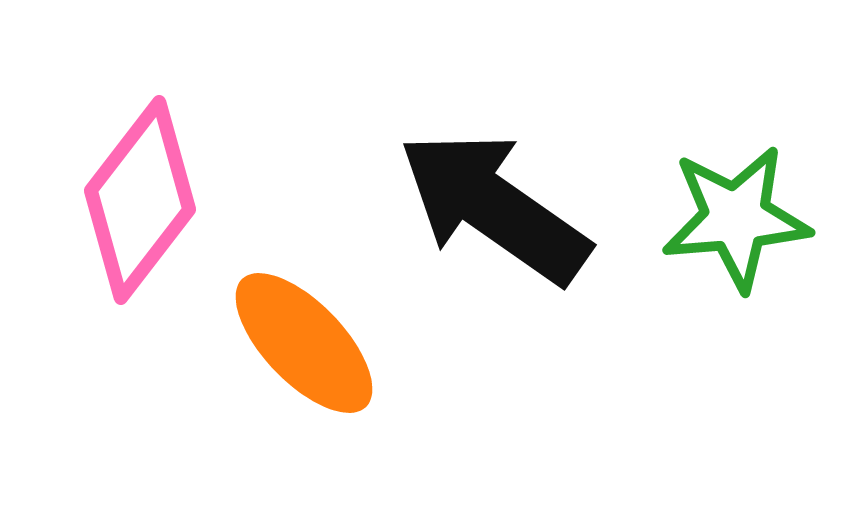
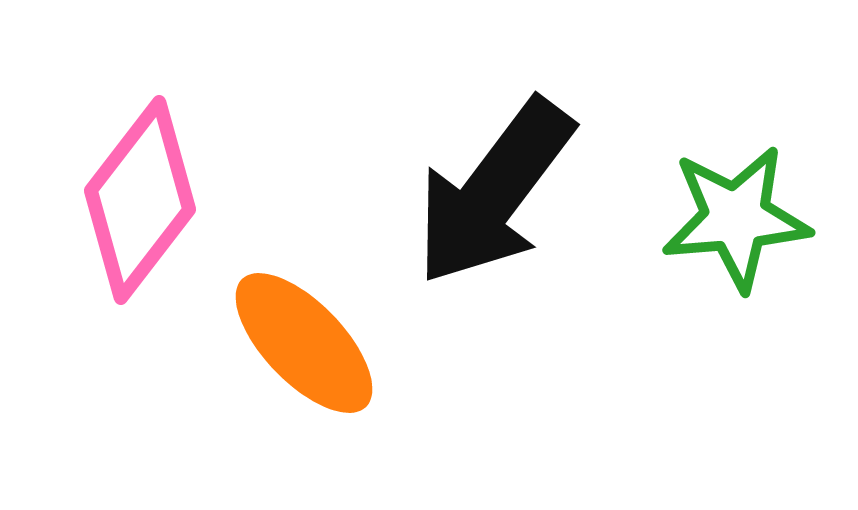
black arrow: moved 15 px up; rotated 88 degrees counterclockwise
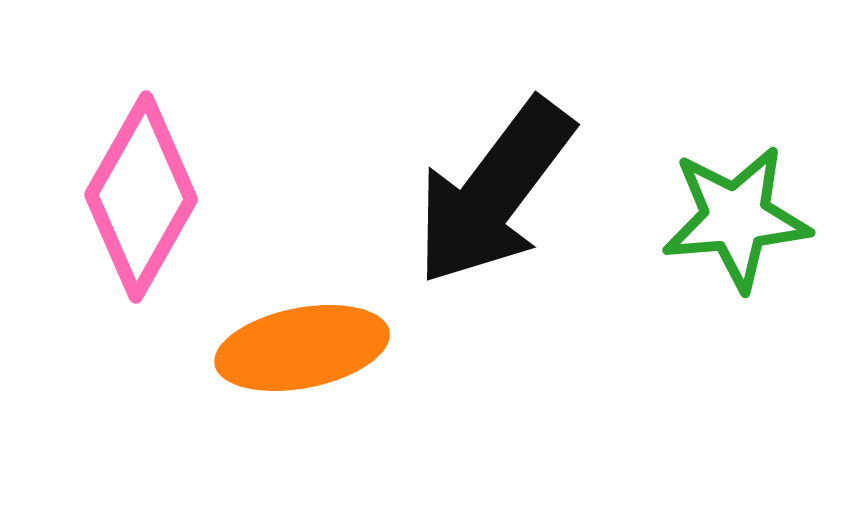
pink diamond: moved 1 px right, 3 px up; rotated 8 degrees counterclockwise
orange ellipse: moved 2 px left, 5 px down; rotated 57 degrees counterclockwise
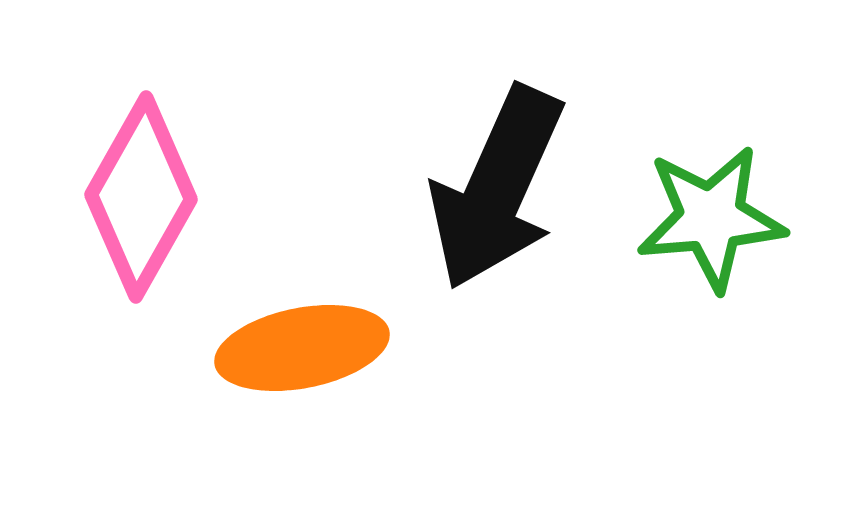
black arrow: moved 3 px right, 4 px up; rotated 13 degrees counterclockwise
green star: moved 25 px left
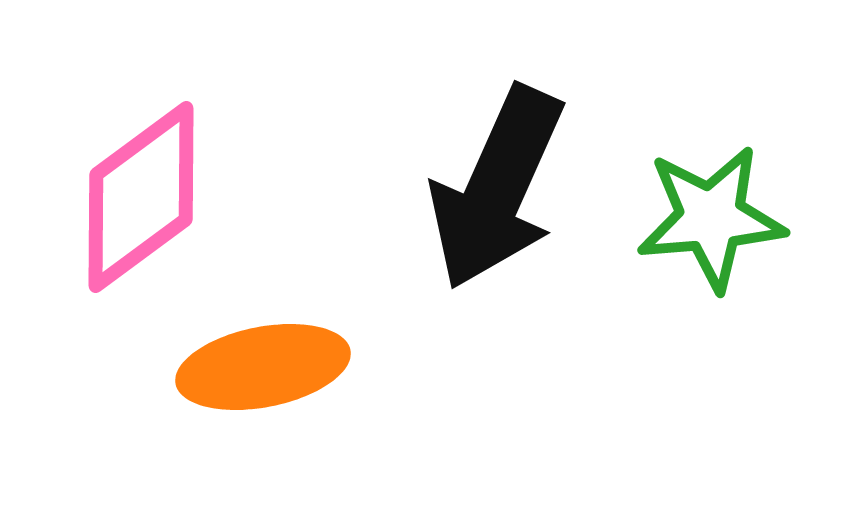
pink diamond: rotated 24 degrees clockwise
orange ellipse: moved 39 px left, 19 px down
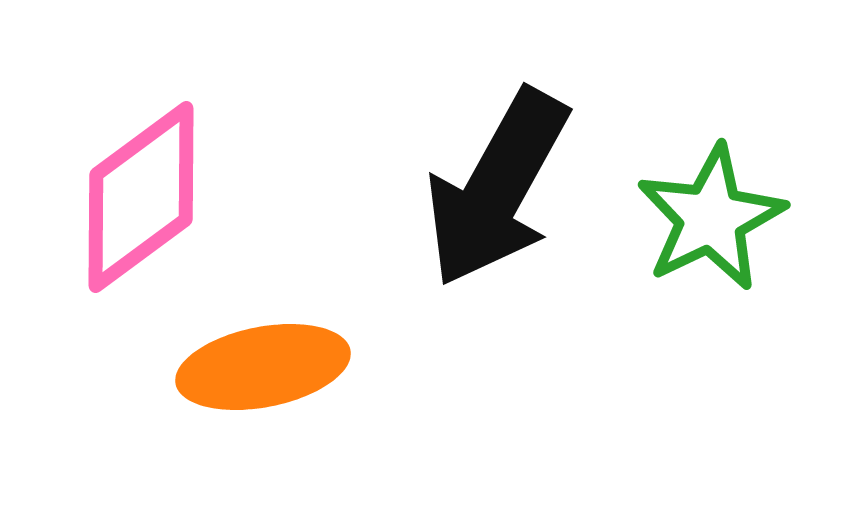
black arrow: rotated 5 degrees clockwise
green star: rotated 21 degrees counterclockwise
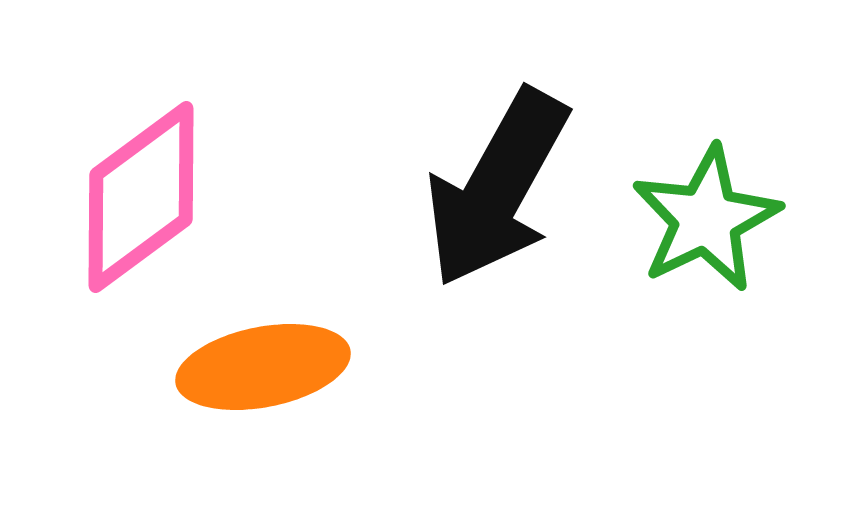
green star: moved 5 px left, 1 px down
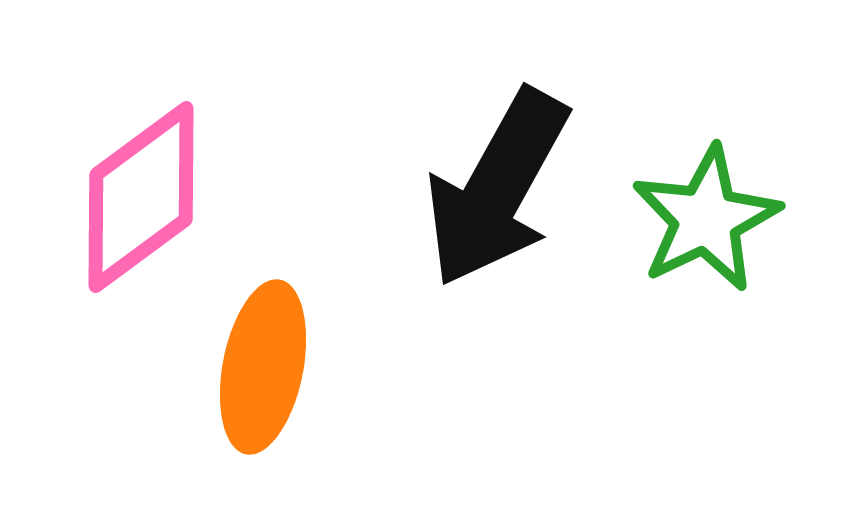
orange ellipse: rotated 68 degrees counterclockwise
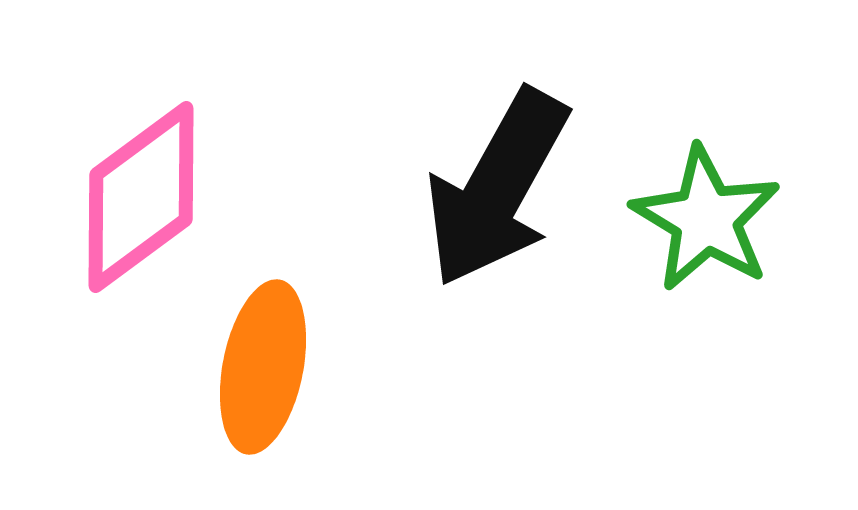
green star: rotated 15 degrees counterclockwise
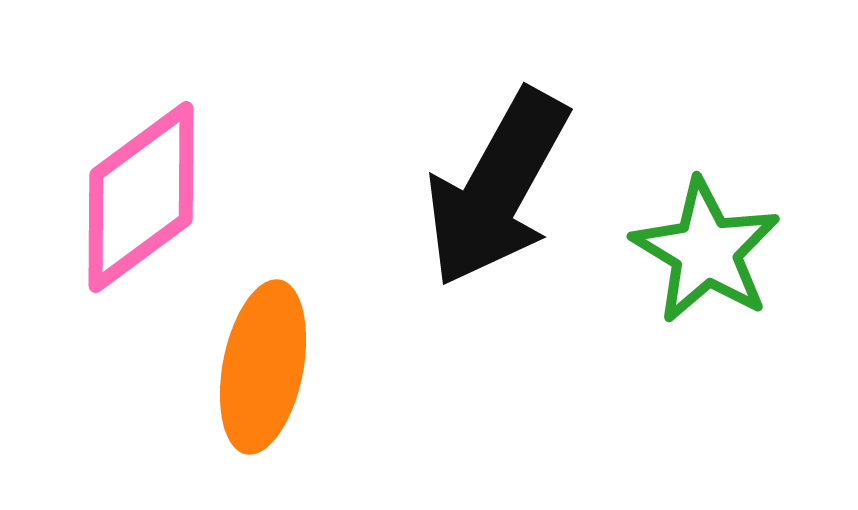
green star: moved 32 px down
